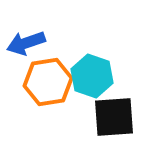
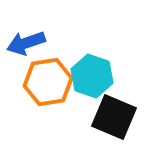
black square: rotated 27 degrees clockwise
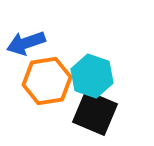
orange hexagon: moved 1 px left, 1 px up
black square: moved 19 px left, 4 px up
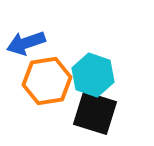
cyan hexagon: moved 1 px right, 1 px up
black square: rotated 6 degrees counterclockwise
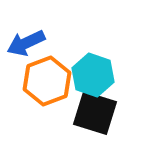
blue arrow: rotated 6 degrees counterclockwise
orange hexagon: rotated 12 degrees counterclockwise
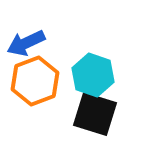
orange hexagon: moved 12 px left
black square: moved 1 px down
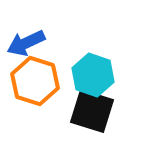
orange hexagon: rotated 21 degrees counterclockwise
black square: moved 3 px left, 3 px up
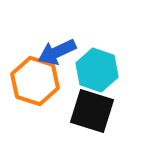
blue arrow: moved 31 px right, 9 px down
cyan hexagon: moved 4 px right, 5 px up
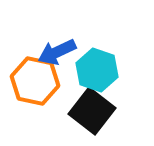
orange hexagon: rotated 6 degrees counterclockwise
black square: rotated 21 degrees clockwise
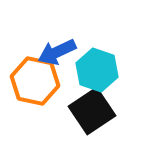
black square: rotated 18 degrees clockwise
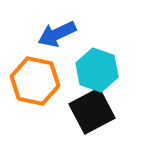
blue arrow: moved 18 px up
black square: rotated 6 degrees clockwise
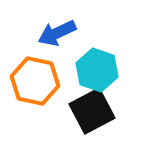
blue arrow: moved 1 px up
